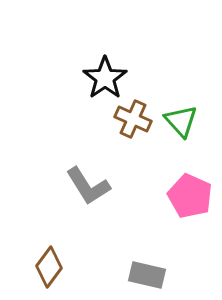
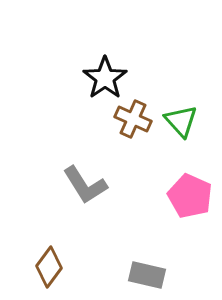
gray L-shape: moved 3 px left, 1 px up
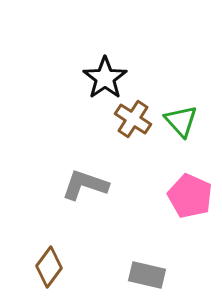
brown cross: rotated 9 degrees clockwise
gray L-shape: rotated 141 degrees clockwise
